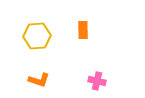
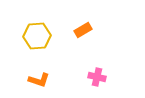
orange rectangle: rotated 60 degrees clockwise
pink cross: moved 4 px up
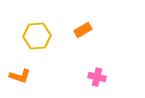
orange L-shape: moved 19 px left, 4 px up
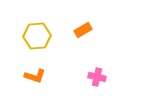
orange L-shape: moved 15 px right
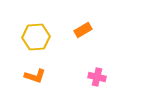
yellow hexagon: moved 1 px left, 1 px down
